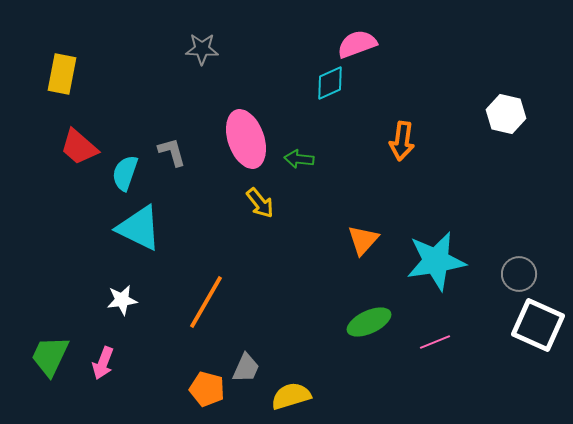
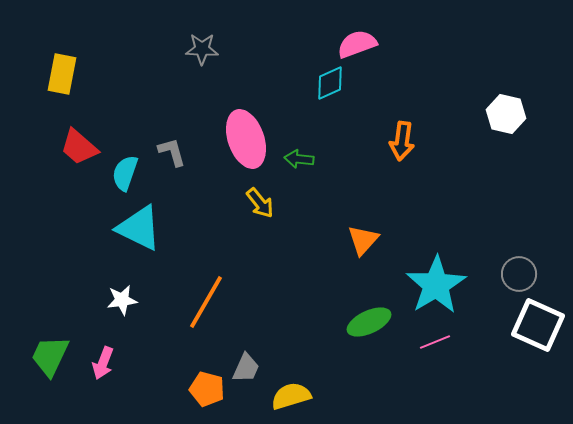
cyan star: moved 24 px down; rotated 22 degrees counterclockwise
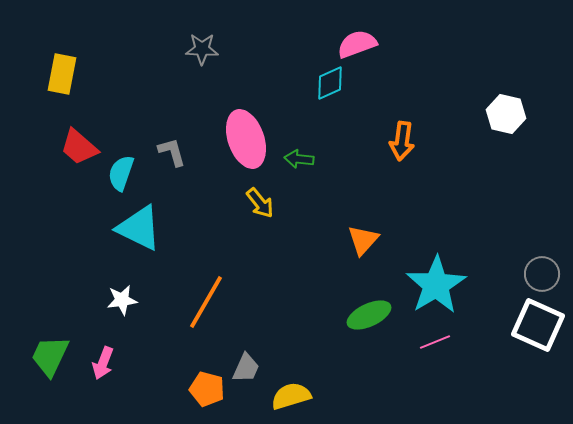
cyan semicircle: moved 4 px left
gray circle: moved 23 px right
green ellipse: moved 7 px up
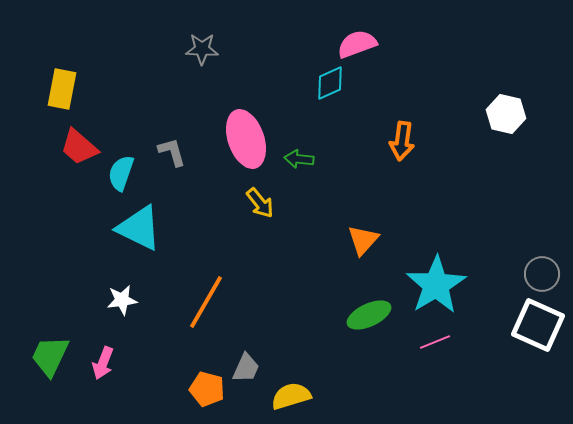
yellow rectangle: moved 15 px down
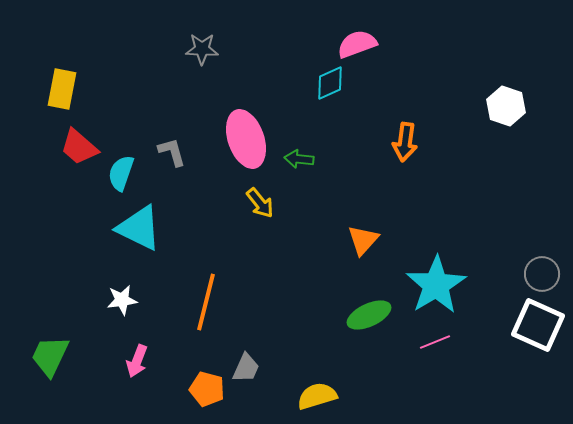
white hexagon: moved 8 px up; rotated 6 degrees clockwise
orange arrow: moved 3 px right, 1 px down
orange line: rotated 16 degrees counterclockwise
pink arrow: moved 34 px right, 2 px up
yellow semicircle: moved 26 px right
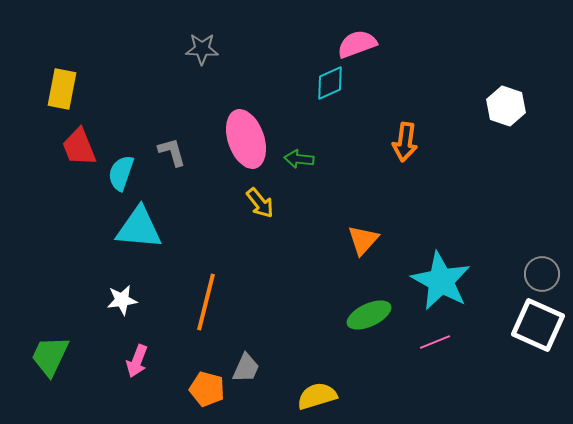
red trapezoid: rotated 27 degrees clockwise
cyan triangle: rotated 21 degrees counterclockwise
cyan star: moved 5 px right, 4 px up; rotated 12 degrees counterclockwise
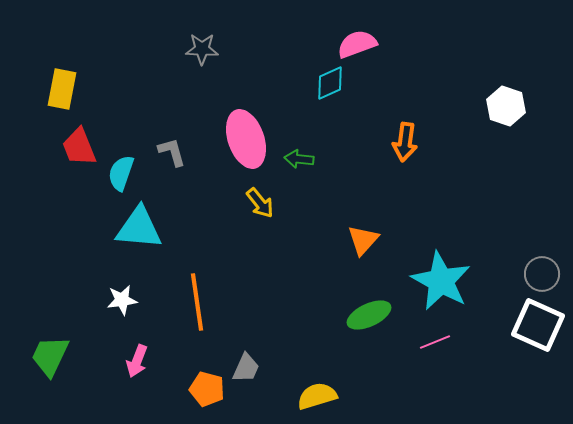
orange line: moved 9 px left; rotated 22 degrees counterclockwise
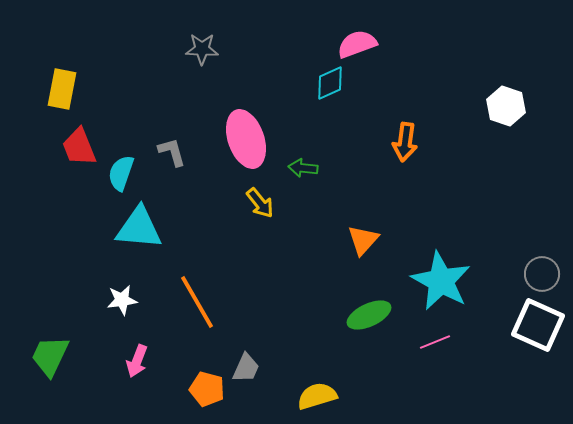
green arrow: moved 4 px right, 9 px down
orange line: rotated 22 degrees counterclockwise
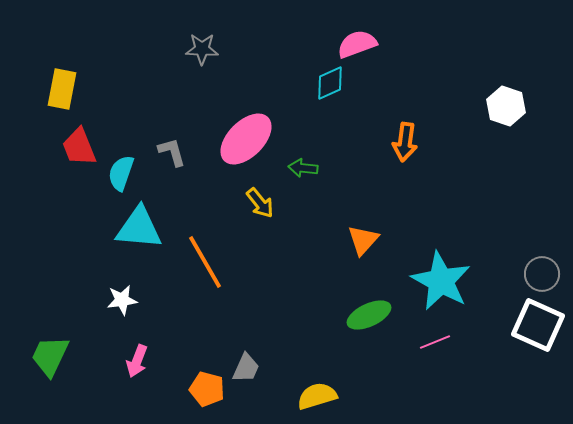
pink ellipse: rotated 64 degrees clockwise
orange line: moved 8 px right, 40 px up
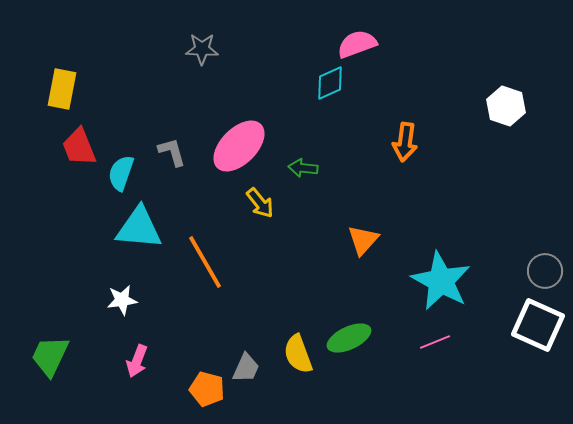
pink ellipse: moved 7 px left, 7 px down
gray circle: moved 3 px right, 3 px up
green ellipse: moved 20 px left, 23 px down
yellow semicircle: moved 19 px left, 42 px up; rotated 93 degrees counterclockwise
